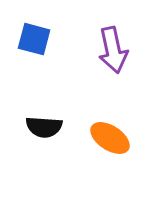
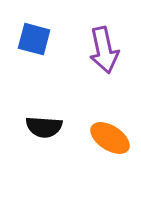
purple arrow: moved 9 px left
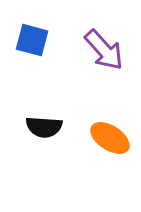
blue square: moved 2 px left, 1 px down
purple arrow: rotated 30 degrees counterclockwise
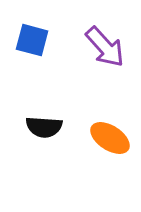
purple arrow: moved 1 px right, 3 px up
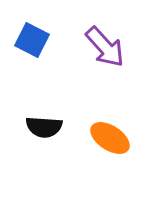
blue square: rotated 12 degrees clockwise
